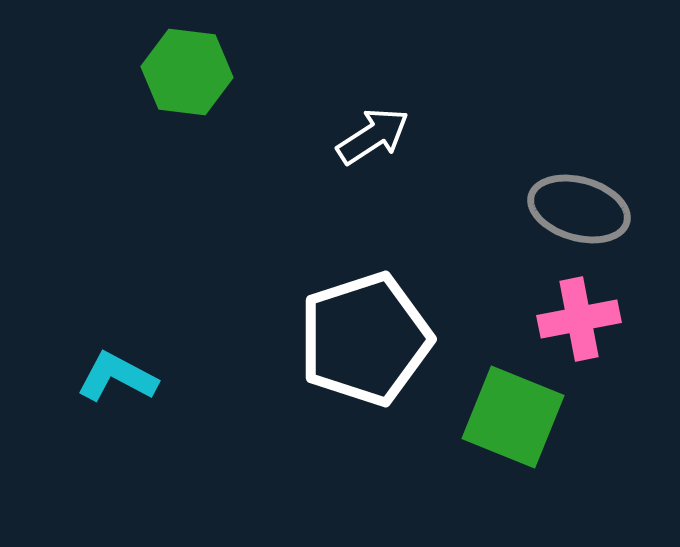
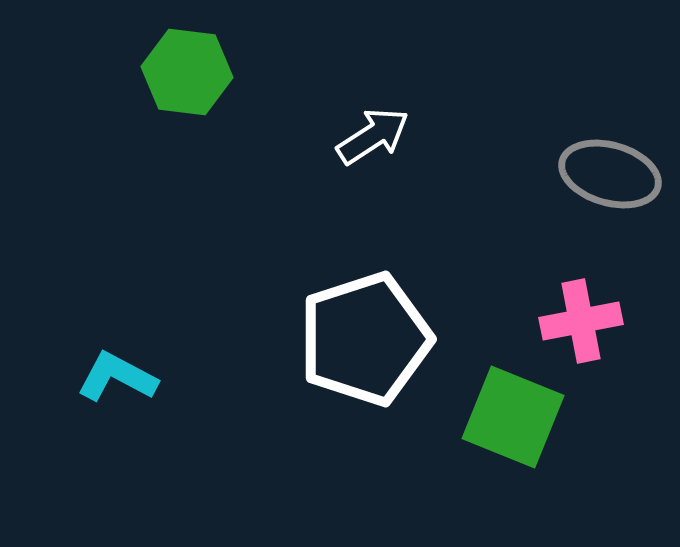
gray ellipse: moved 31 px right, 35 px up
pink cross: moved 2 px right, 2 px down
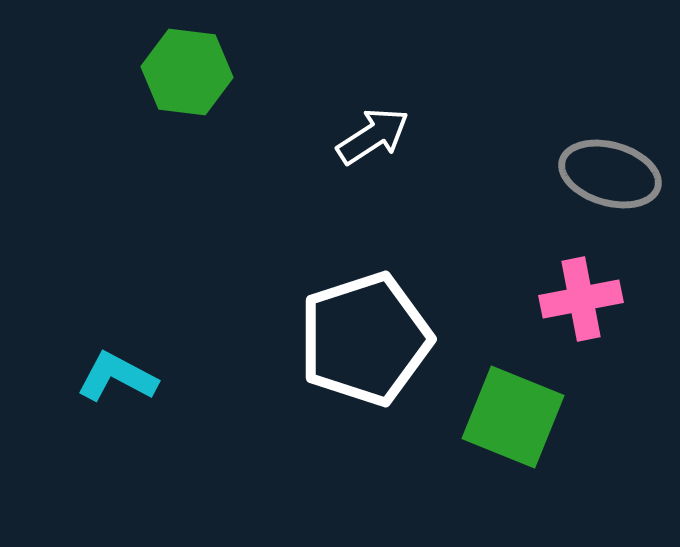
pink cross: moved 22 px up
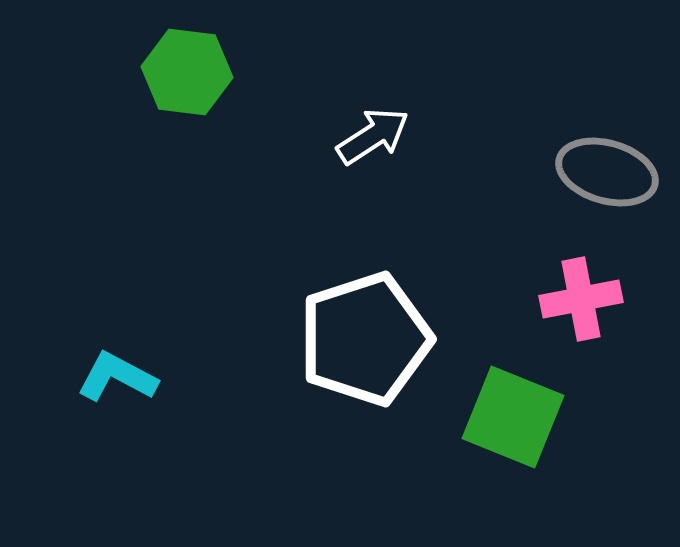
gray ellipse: moved 3 px left, 2 px up
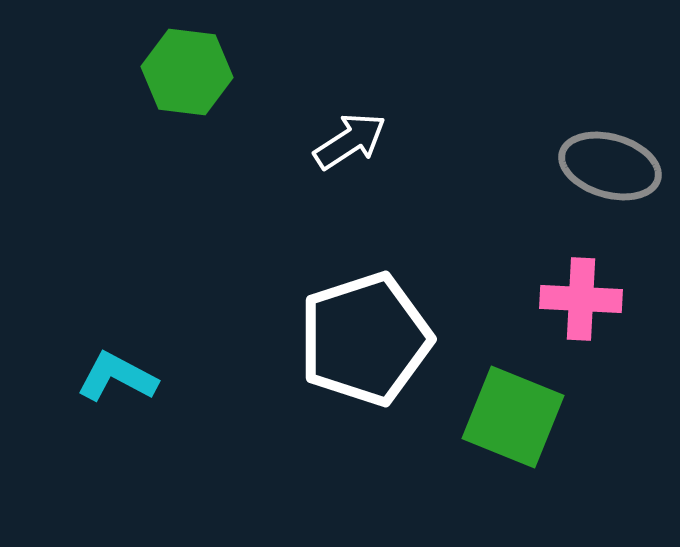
white arrow: moved 23 px left, 5 px down
gray ellipse: moved 3 px right, 6 px up
pink cross: rotated 14 degrees clockwise
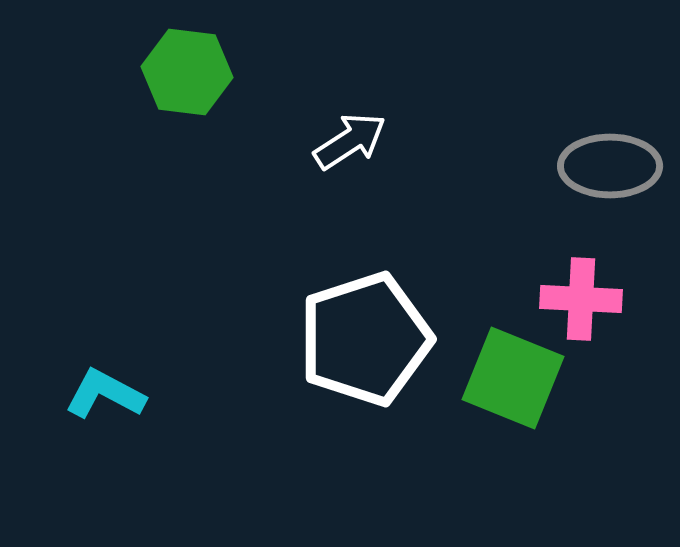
gray ellipse: rotated 16 degrees counterclockwise
cyan L-shape: moved 12 px left, 17 px down
green square: moved 39 px up
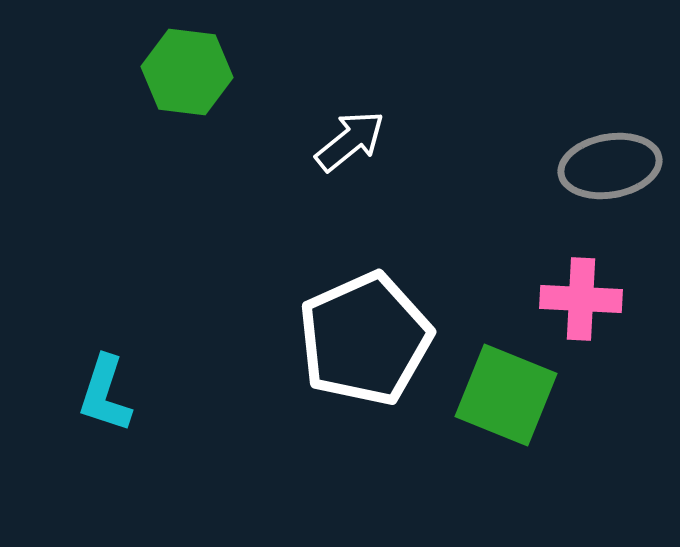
white arrow: rotated 6 degrees counterclockwise
gray ellipse: rotated 10 degrees counterclockwise
white pentagon: rotated 6 degrees counterclockwise
green square: moved 7 px left, 17 px down
cyan L-shape: rotated 100 degrees counterclockwise
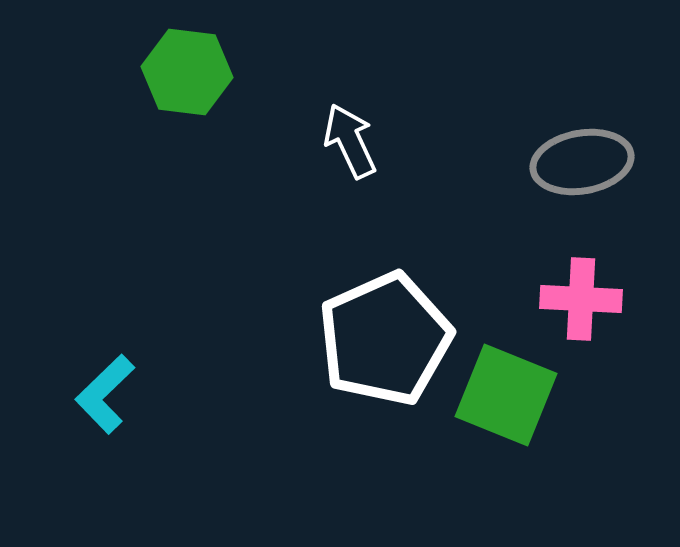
white arrow: rotated 76 degrees counterclockwise
gray ellipse: moved 28 px left, 4 px up
white pentagon: moved 20 px right
cyan L-shape: rotated 28 degrees clockwise
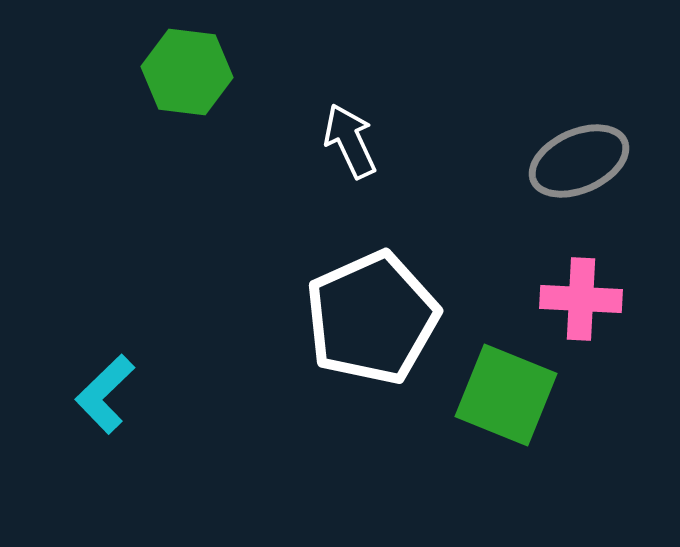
gray ellipse: moved 3 px left, 1 px up; rotated 14 degrees counterclockwise
white pentagon: moved 13 px left, 21 px up
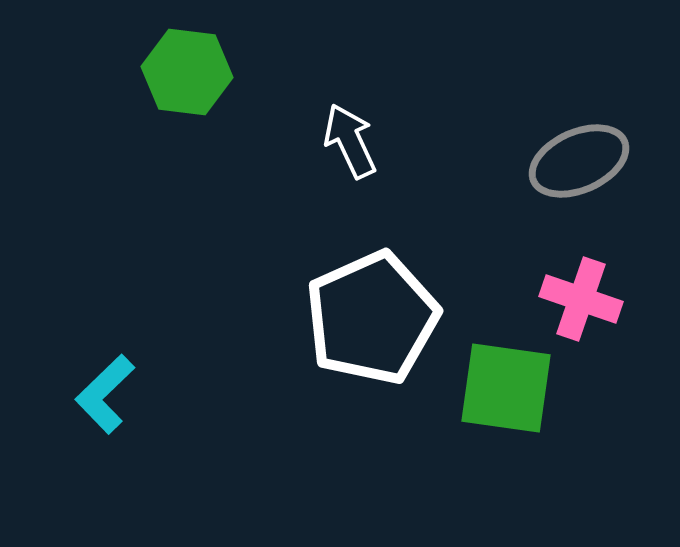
pink cross: rotated 16 degrees clockwise
green square: moved 7 px up; rotated 14 degrees counterclockwise
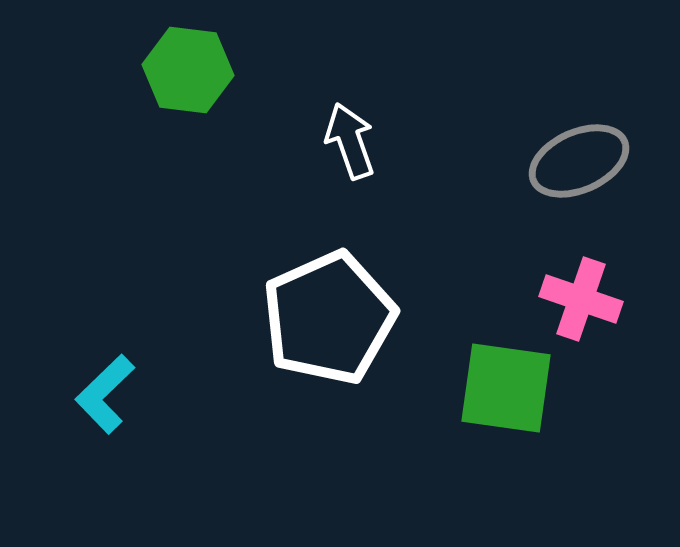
green hexagon: moved 1 px right, 2 px up
white arrow: rotated 6 degrees clockwise
white pentagon: moved 43 px left
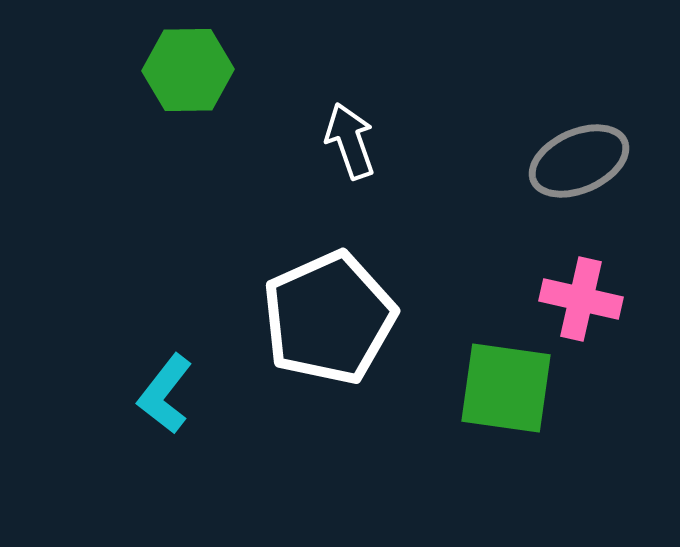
green hexagon: rotated 8 degrees counterclockwise
pink cross: rotated 6 degrees counterclockwise
cyan L-shape: moved 60 px right; rotated 8 degrees counterclockwise
